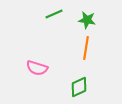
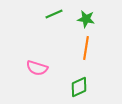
green star: moved 1 px left, 1 px up
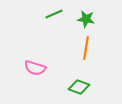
pink semicircle: moved 2 px left
green diamond: rotated 45 degrees clockwise
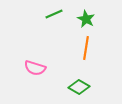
green star: rotated 18 degrees clockwise
green diamond: rotated 10 degrees clockwise
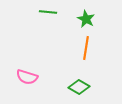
green line: moved 6 px left, 2 px up; rotated 30 degrees clockwise
pink semicircle: moved 8 px left, 9 px down
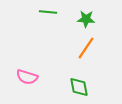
green star: rotated 24 degrees counterclockwise
orange line: rotated 25 degrees clockwise
green diamond: rotated 50 degrees clockwise
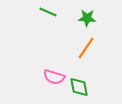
green line: rotated 18 degrees clockwise
green star: moved 1 px right, 1 px up
pink semicircle: moved 27 px right
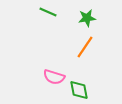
green star: rotated 12 degrees counterclockwise
orange line: moved 1 px left, 1 px up
green diamond: moved 3 px down
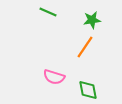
green star: moved 5 px right, 2 px down
green diamond: moved 9 px right
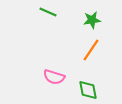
orange line: moved 6 px right, 3 px down
